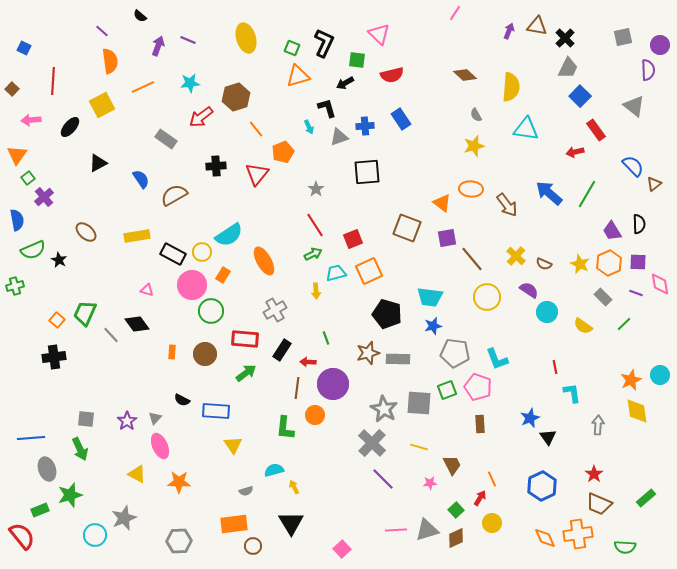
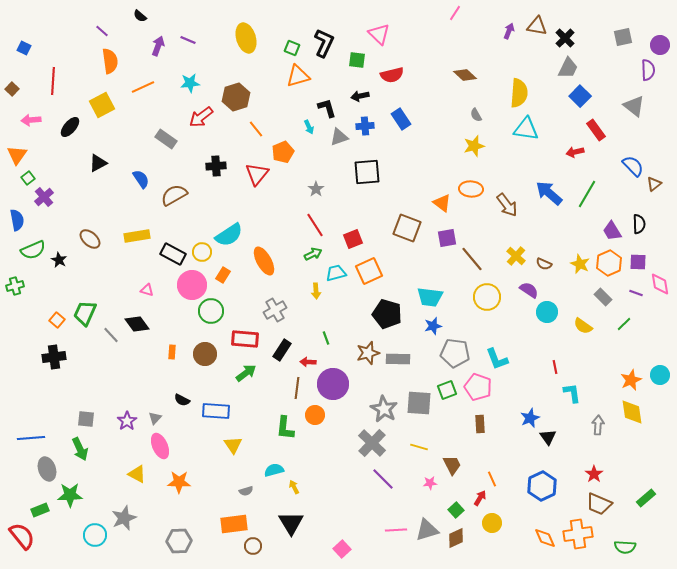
black arrow at (345, 83): moved 15 px right, 13 px down; rotated 18 degrees clockwise
yellow semicircle at (511, 87): moved 8 px right, 6 px down
brown ellipse at (86, 232): moved 4 px right, 7 px down
yellow diamond at (637, 411): moved 5 px left, 1 px down
green star at (70, 495): rotated 15 degrees clockwise
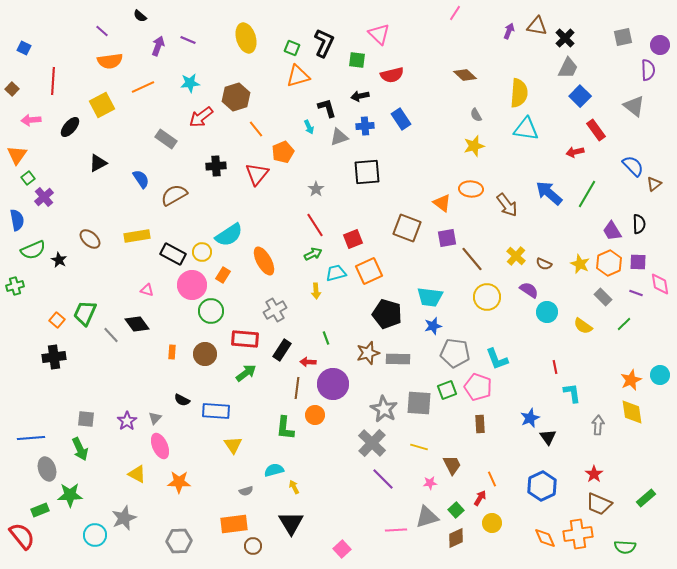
orange semicircle at (110, 61): rotated 90 degrees clockwise
gray triangle at (427, 530): moved 13 px up
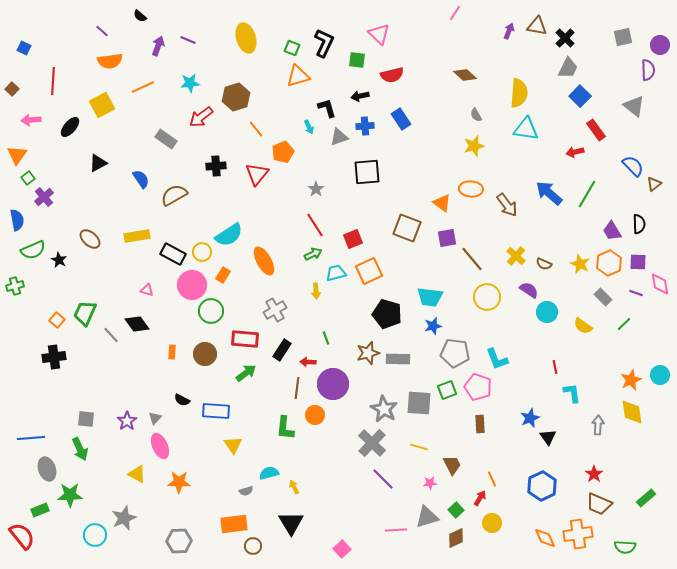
cyan semicircle at (274, 470): moved 5 px left, 3 px down
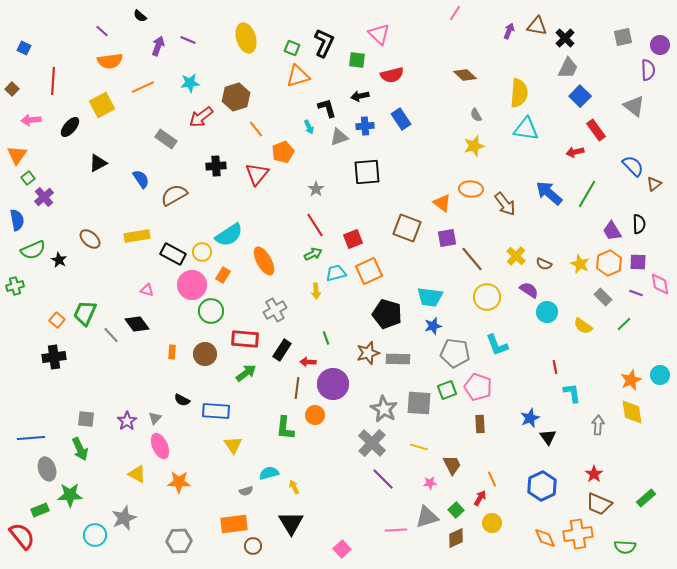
brown arrow at (507, 205): moved 2 px left, 1 px up
cyan L-shape at (497, 359): moved 14 px up
